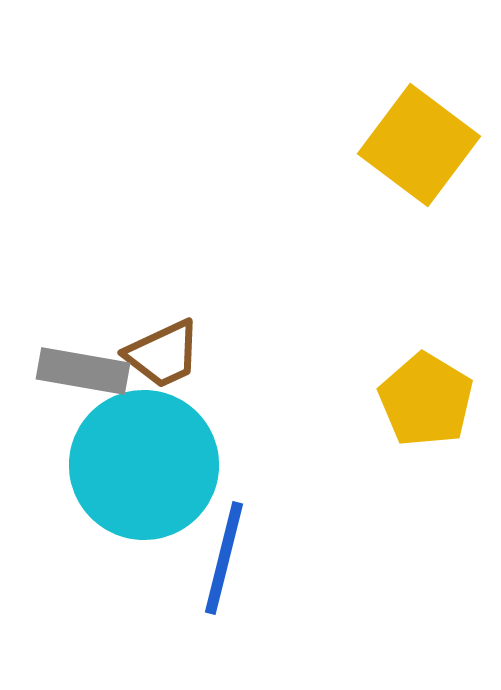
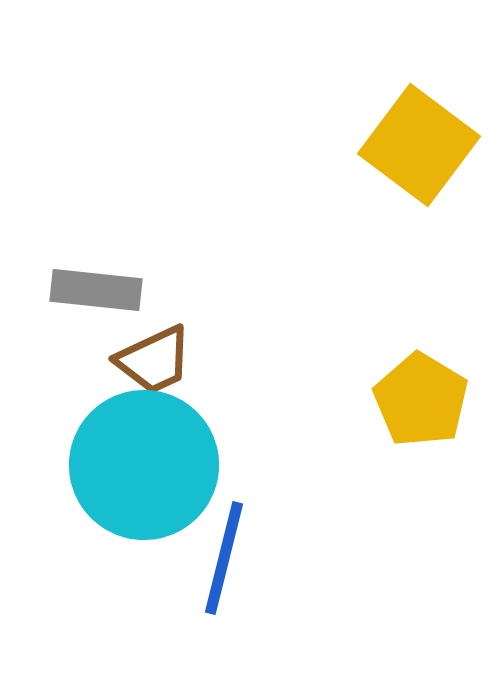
brown trapezoid: moved 9 px left, 6 px down
gray rectangle: moved 13 px right, 81 px up; rotated 4 degrees counterclockwise
yellow pentagon: moved 5 px left
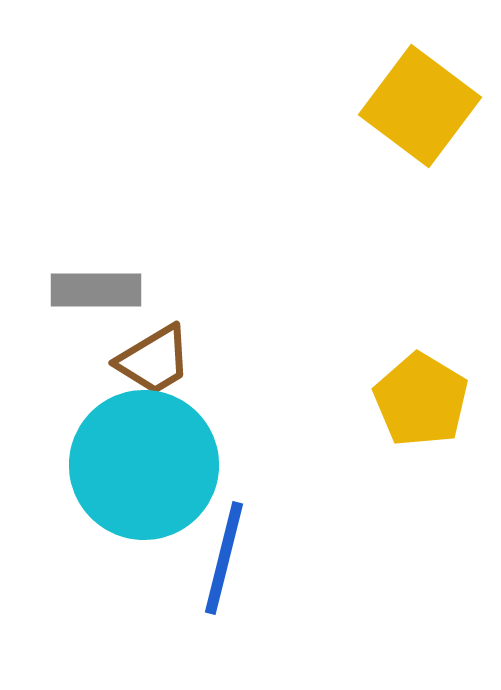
yellow square: moved 1 px right, 39 px up
gray rectangle: rotated 6 degrees counterclockwise
brown trapezoid: rotated 6 degrees counterclockwise
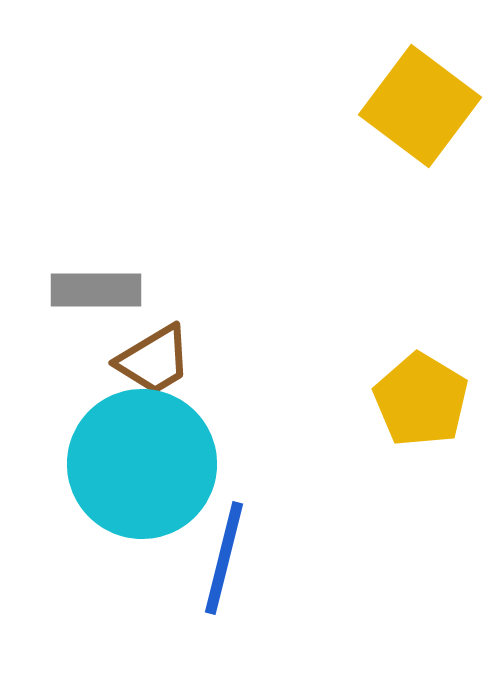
cyan circle: moved 2 px left, 1 px up
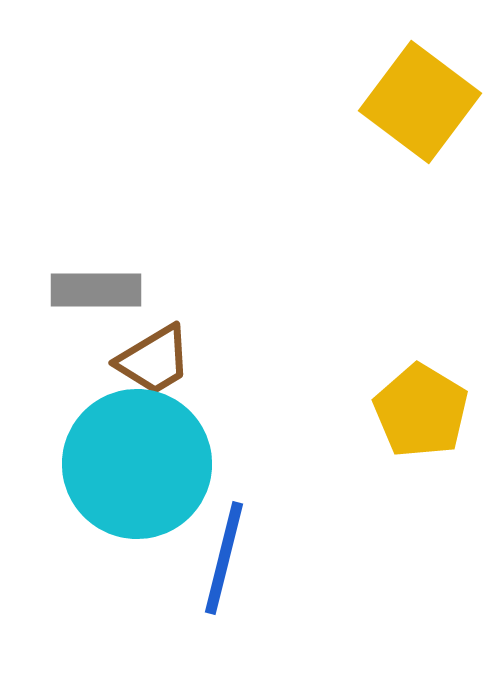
yellow square: moved 4 px up
yellow pentagon: moved 11 px down
cyan circle: moved 5 px left
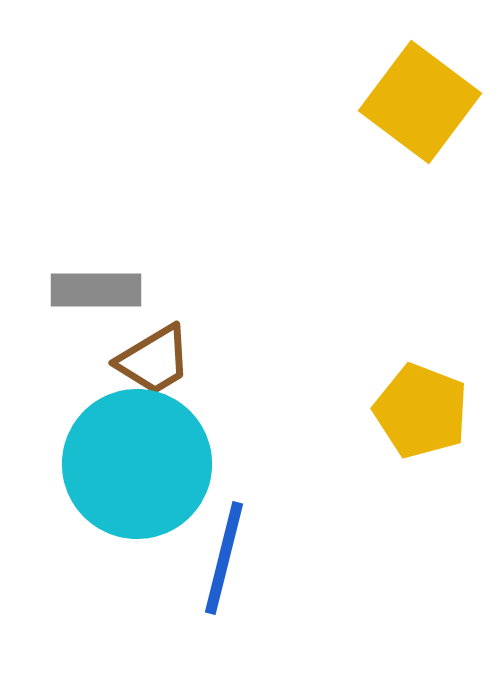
yellow pentagon: rotated 10 degrees counterclockwise
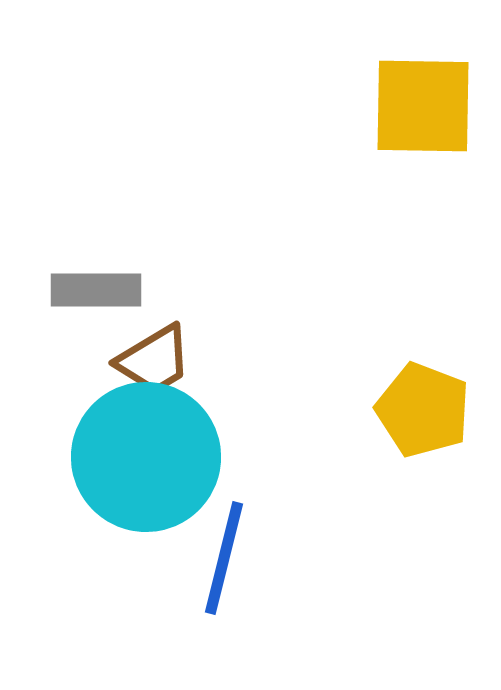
yellow square: moved 3 px right, 4 px down; rotated 36 degrees counterclockwise
yellow pentagon: moved 2 px right, 1 px up
cyan circle: moved 9 px right, 7 px up
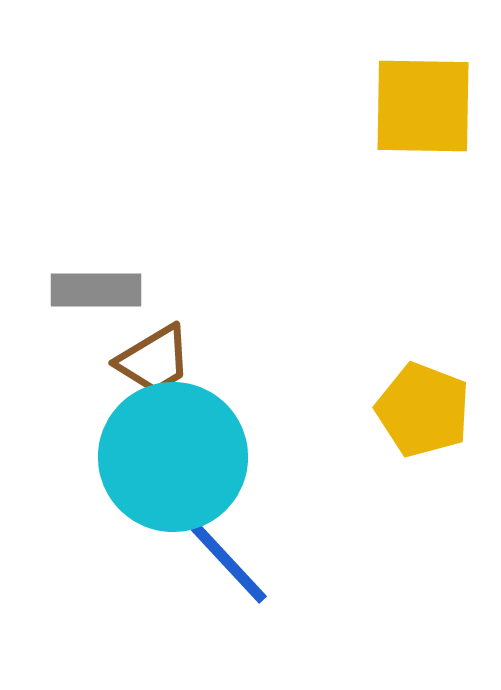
cyan circle: moved 27 px right
blue line: rotated 57 degrees counterclockwise
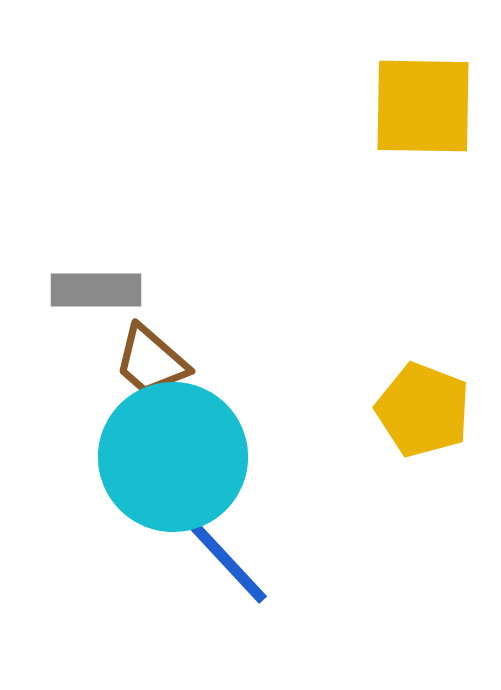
brown trapezoid: moved 3 px left, 1 px down; rotated 72 degrees clockwise
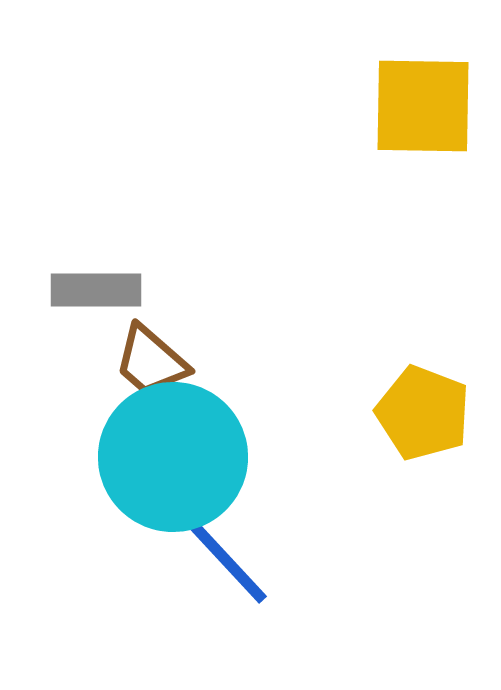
yellow pentagon: moved 3 px down
